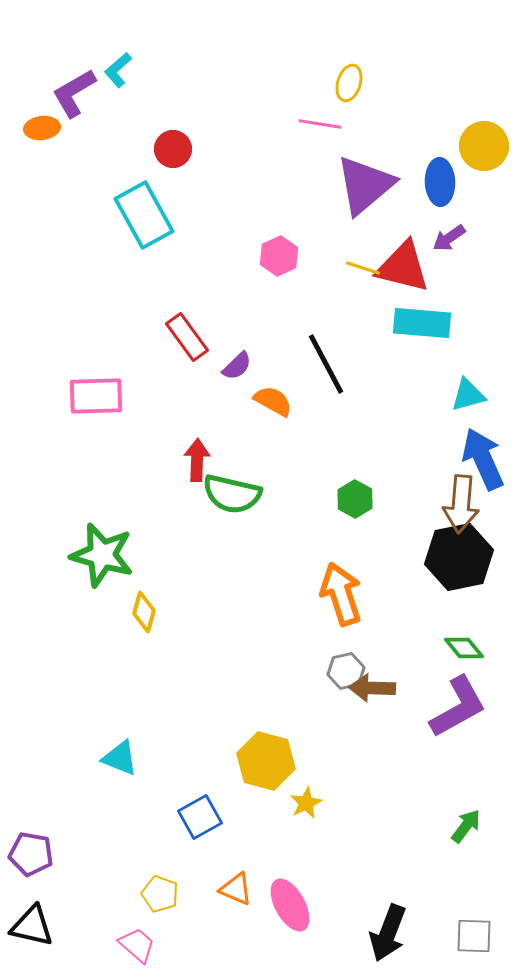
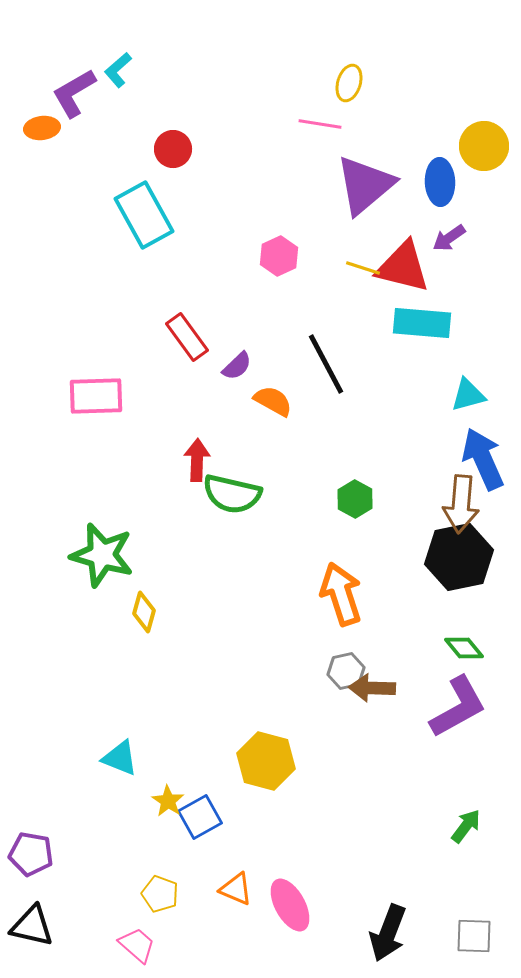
yellow star at (306, 803): moved 138 px left, 2 px up; rotated 12 degrees counterclockwise
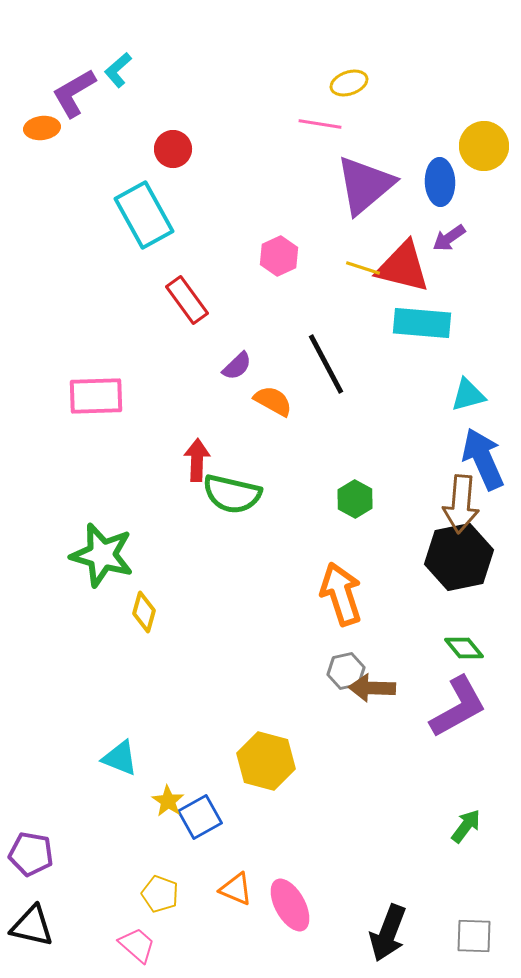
yellow ellipse at (349, 83): rotated 54 degrees clockwise
red rectangle at (187, 337): moved 37 px up
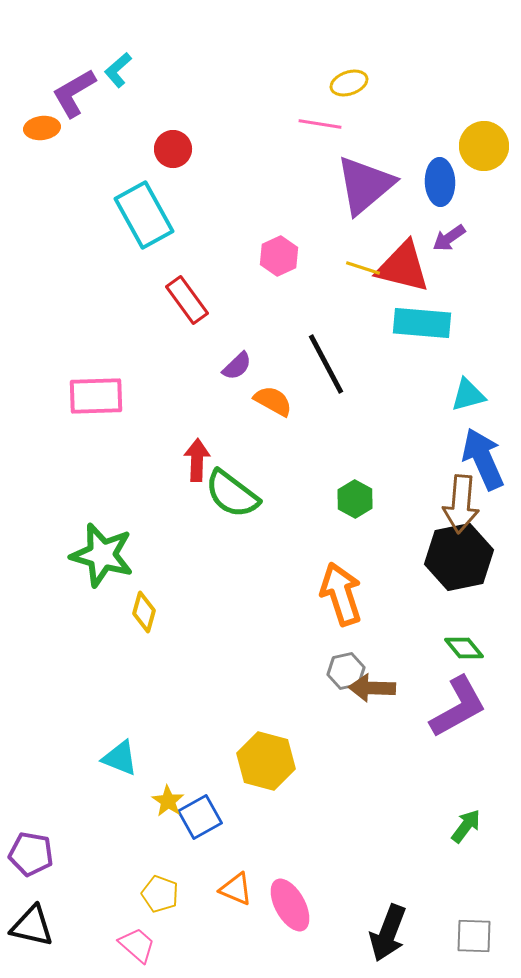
green semicircle at (232, 494): rotated 24 degrees clockwise
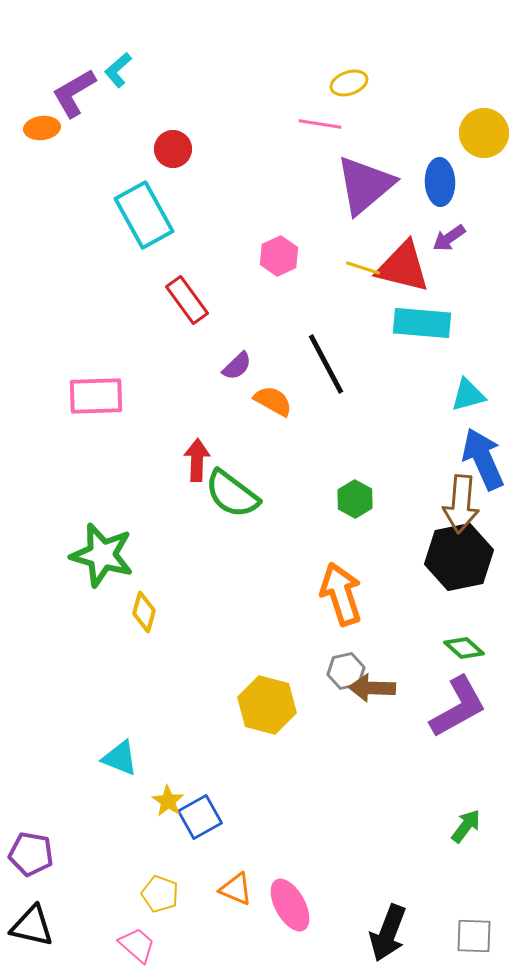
yellow circle at (484, 146): moved 13 px up
green diamond at (464, 648): rotated 9 degrees counterclockwise
yellow hexagon at (266, 761): moved 1 px right, 56 px up
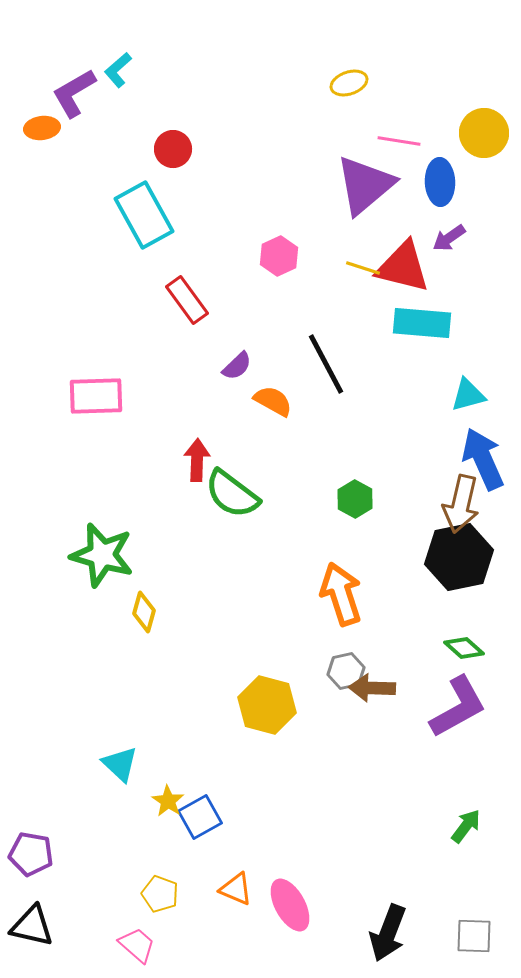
pink line at (320, 124): moved 79 px right, 17 px down
brown arrow at (461, 504): rotated 8 degrees clockwise
cyan triangle at (120, 758): moved 6 px down; rotated 21 degrees clockwise
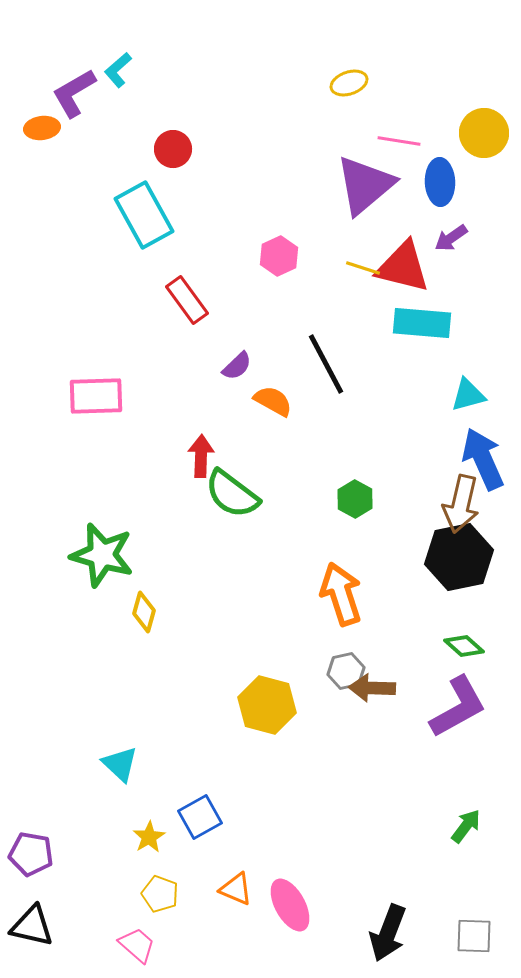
purple arrow at (449, 238): moved 2 px right
red arrow at (197, 460): moved 4 px right, 4 px up
green diamond at (464, 648): moved 2 px up
yellow star at (168, 801): moved 19 px left, 36 px down; rotated 8 degrees clockwise
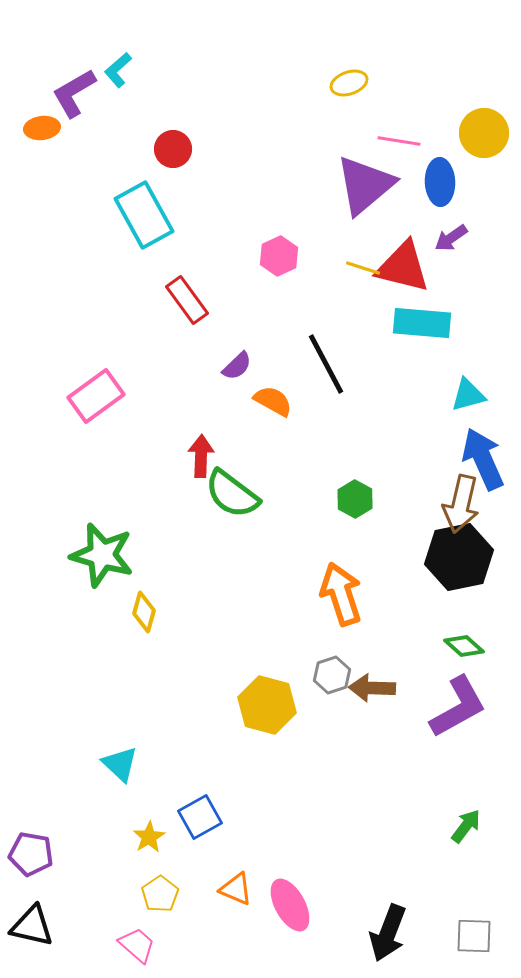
pink rectangle at (96, 396): rotated 34 degrees counterclockwise
gray hexagon at (346, 671): moved 14 px left, 4 px down; rotated 6 degrees counterclockwise
yellow pentagon at (160, 894): rotated 18 degrees clockwise
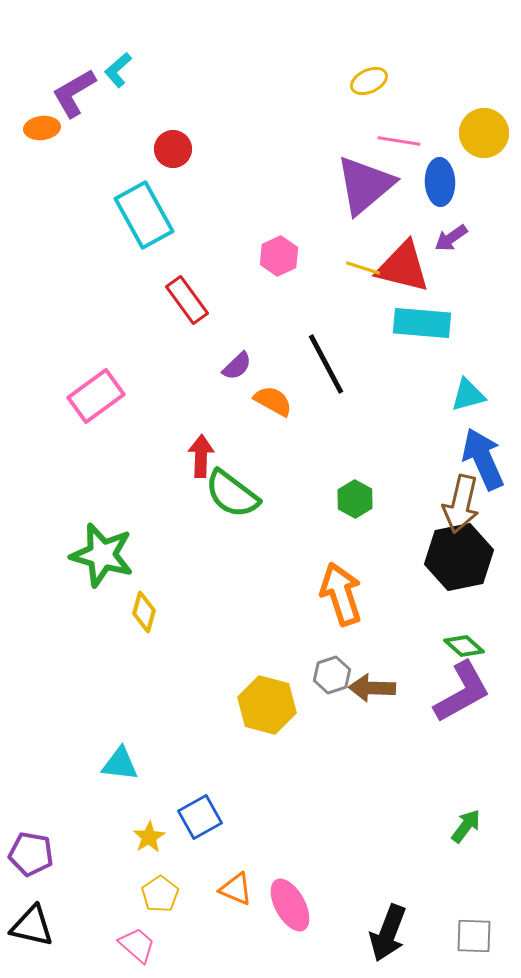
yellow ellipse at (349, 83): moved 20 px right, 2 px up; rotated 6 degrees counterclockwise
purple L-shape at (458, 707): moved 4 px right, 15 px up
cyan triangle at (120, 764): rotated 36 degrees counterclockwise
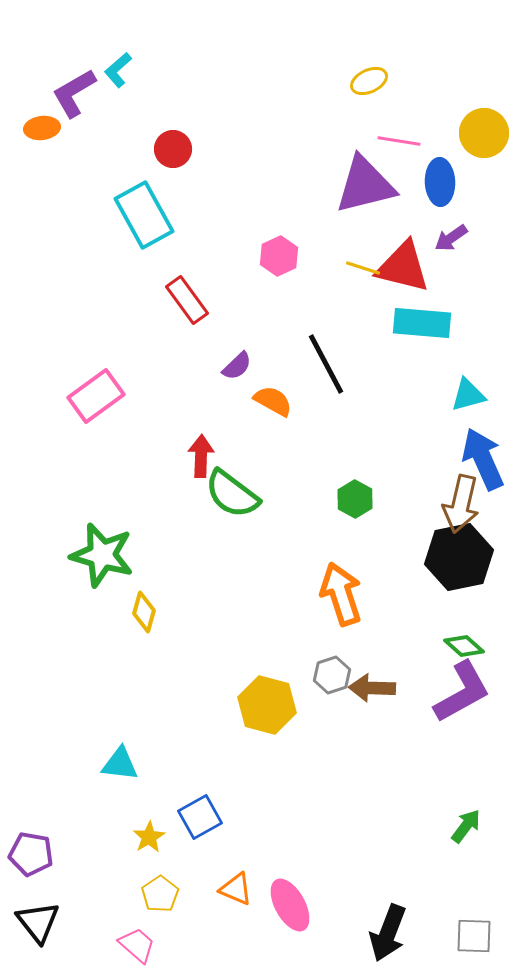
purple triangle at (365, 185): rotated 26 degrees clockwise
black triangle at (32, 926): moved 6 px right, 4 px up; rotated 39 degrees clockwise
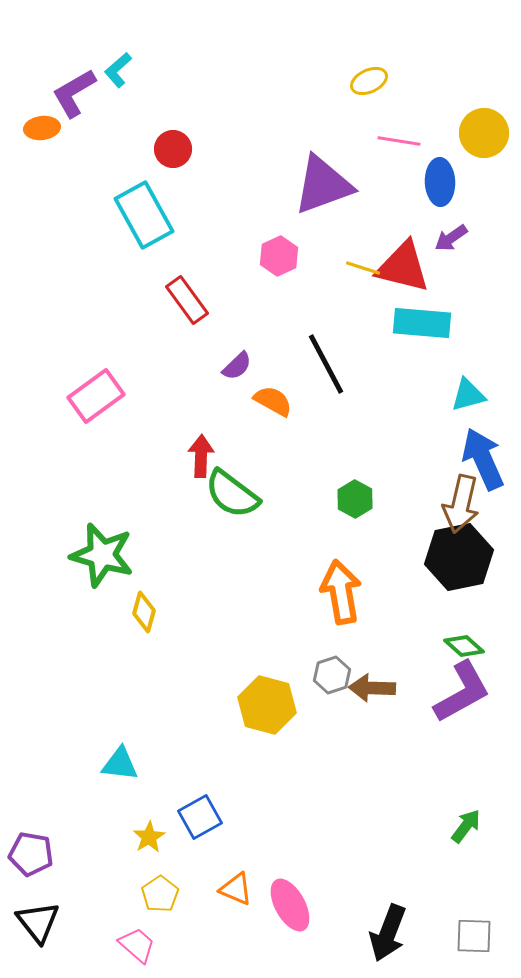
purple triangle at (365, 185): moved 42 px left; rotated 6 degrees counterclockwise
orange arrow at (341, 594): moved 2 px up; rotated 8 degrees clockwise
